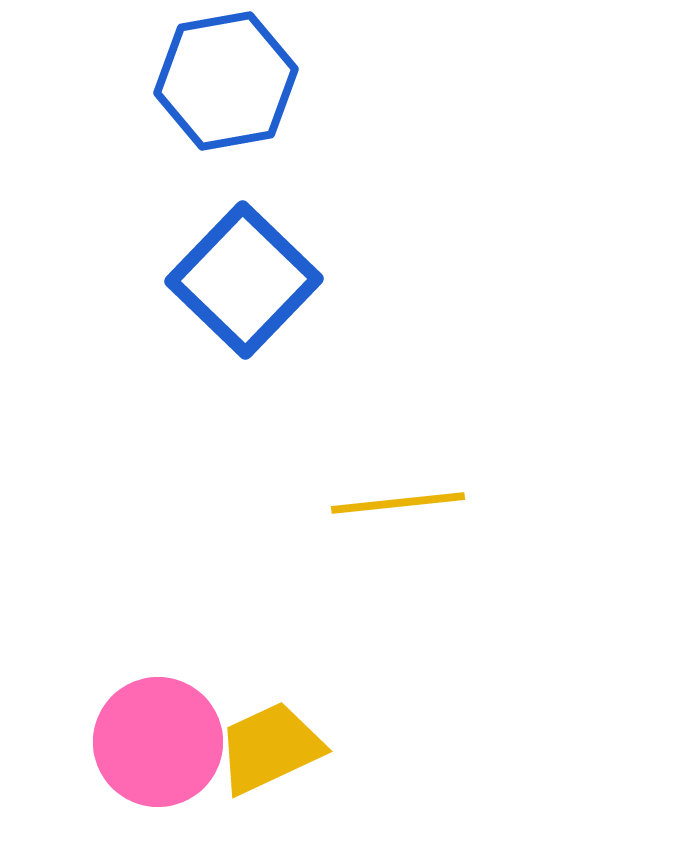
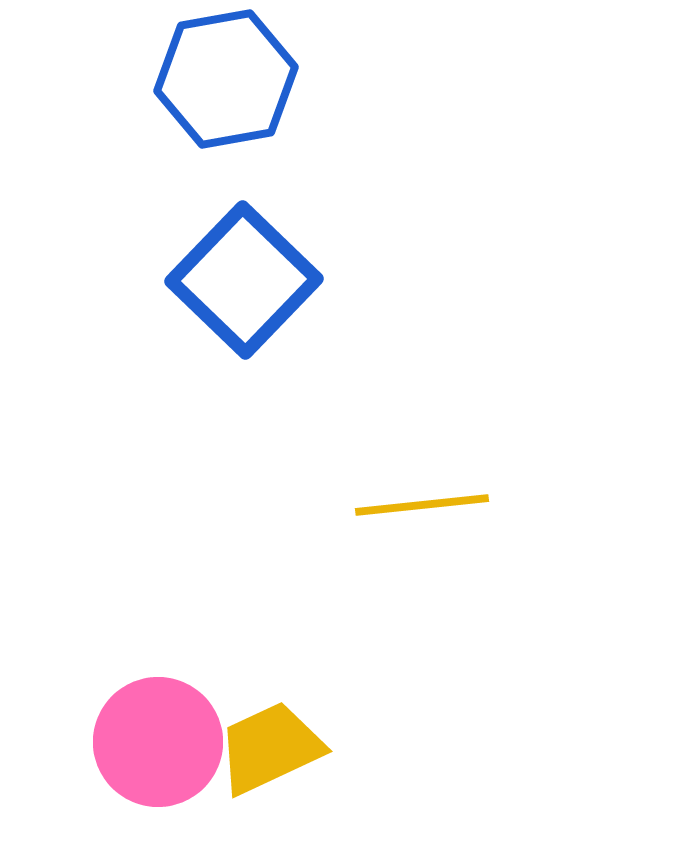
blue hexagon: moved 2 px up
yellow line: moved 24 px right, 2 px down
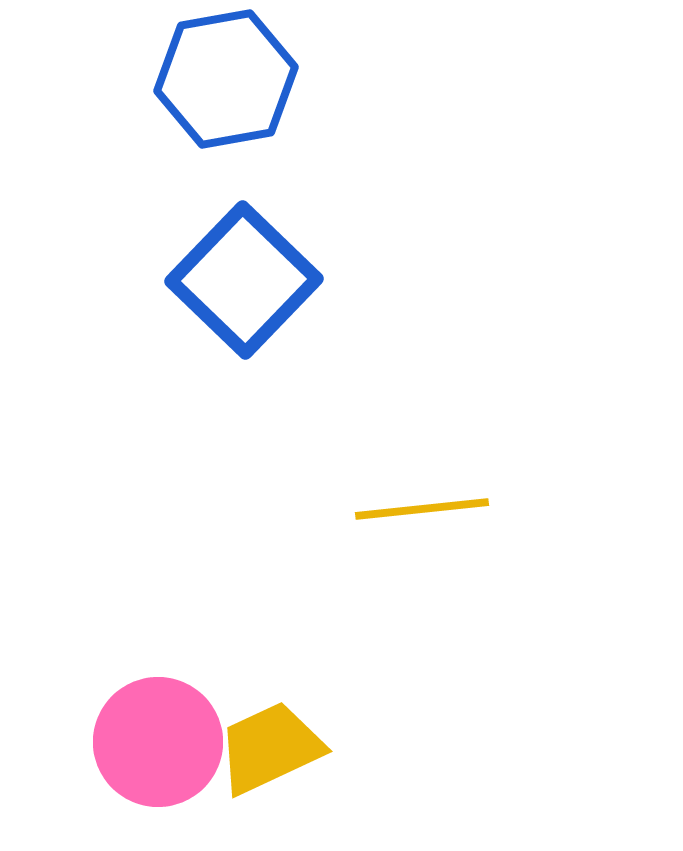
yellow line: moved 4 px down
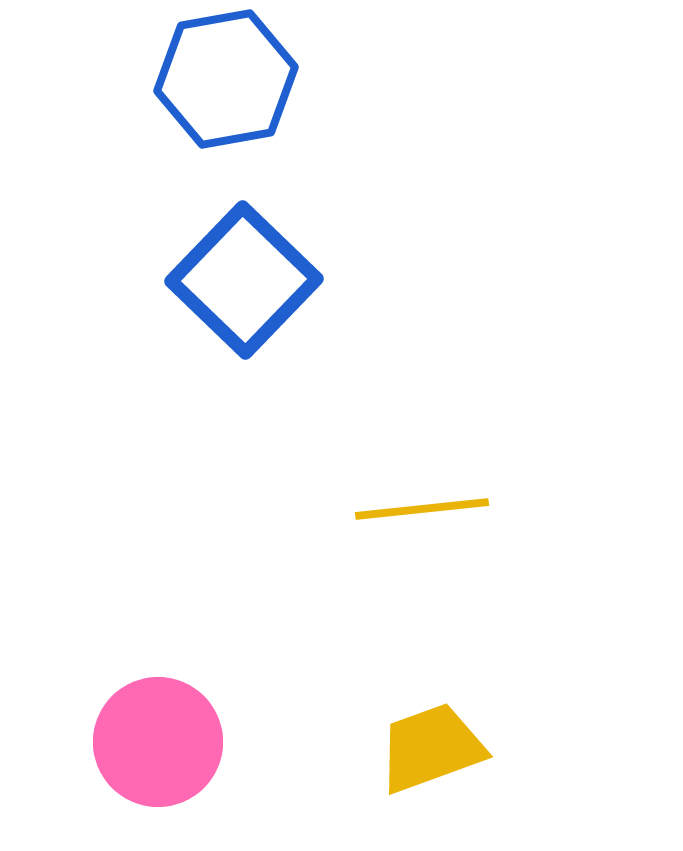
yellow trapezoid: moved 161 px right; rotated 5 degrees clockwise
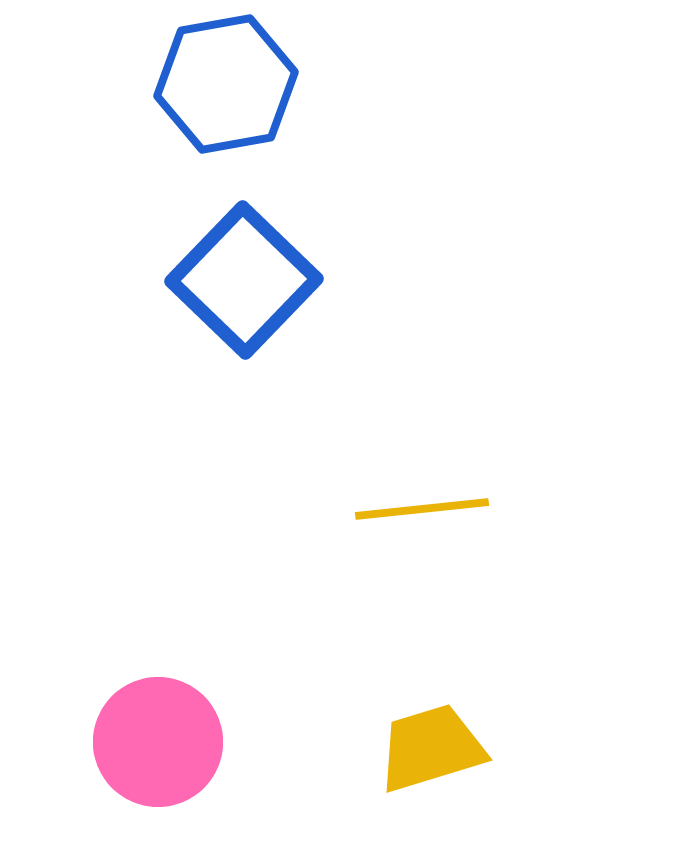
blue hexagon: moved 5 px down
yellow trapezoid: rotated 3 degrees clockwise
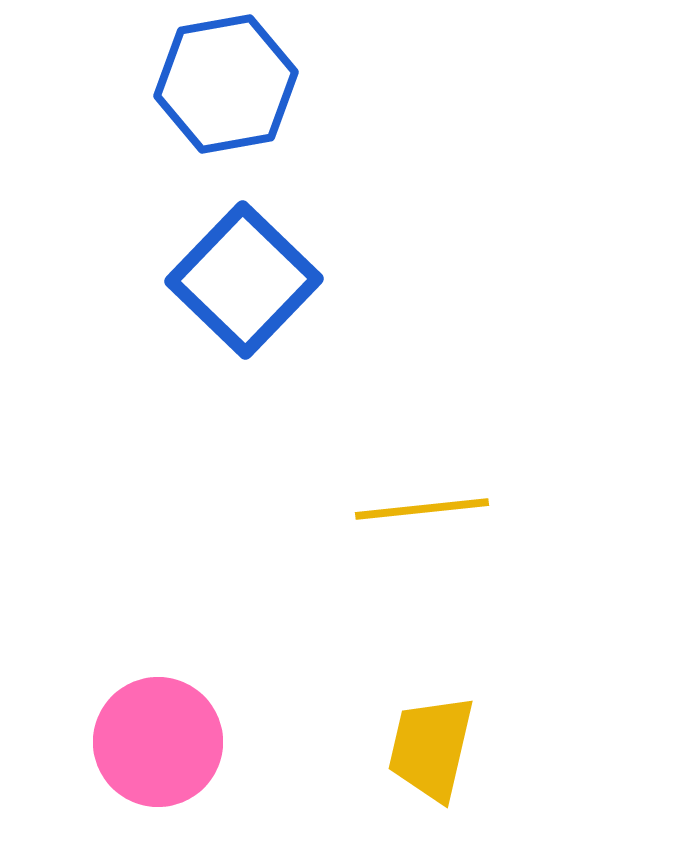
yellow trapezoid: rotated 60 degrees counterclockwise
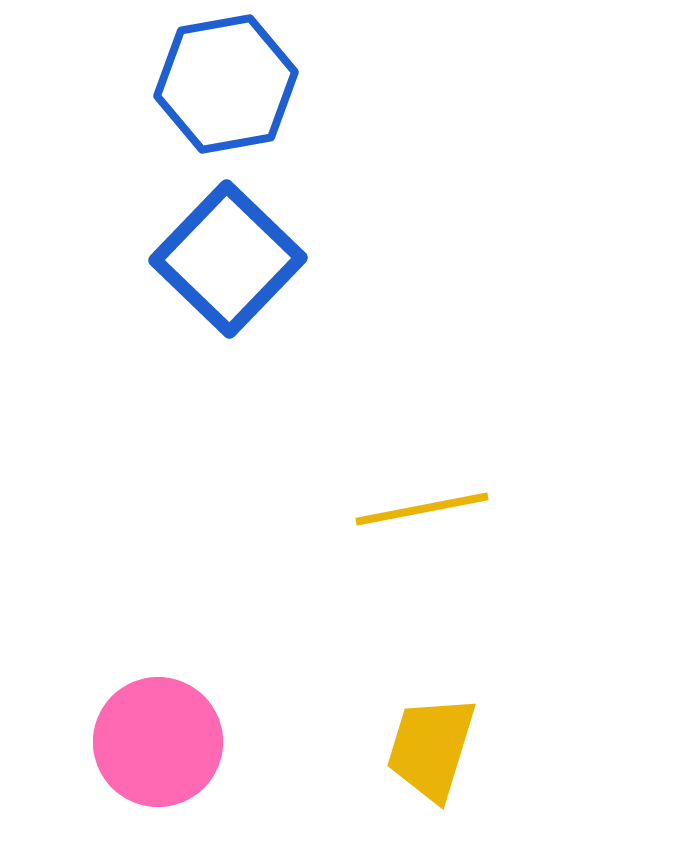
blue square: moved 16 px left, 21 px up
yellow line: rotated 5 degrees counterclockwise
yellow trapezoid: rotated 4 degrees clockwise
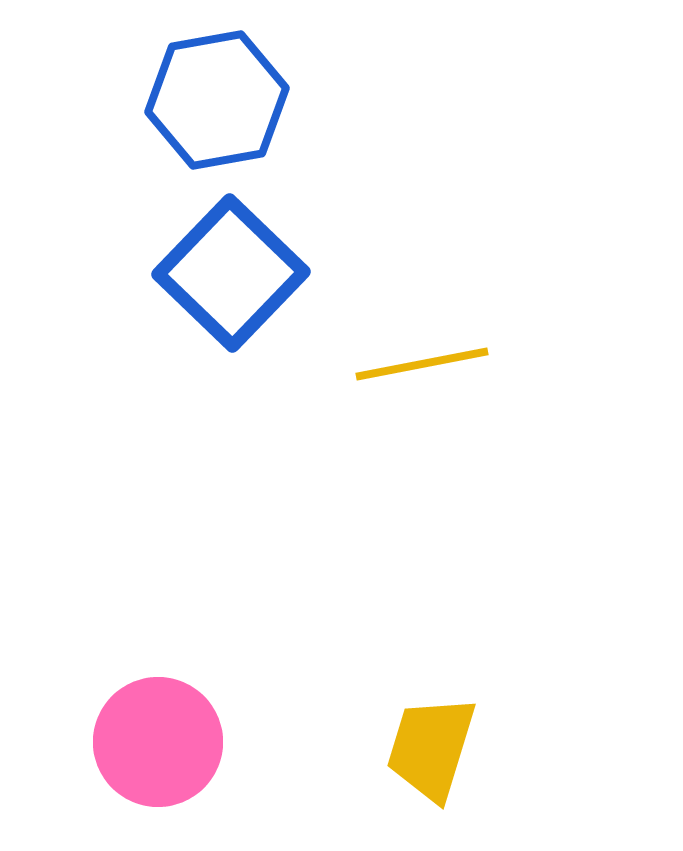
blue hexagon: moved 9 px left, 16 px down
blue square: moved 3 px right, 14 px down
yellow line: moved 145 px up
